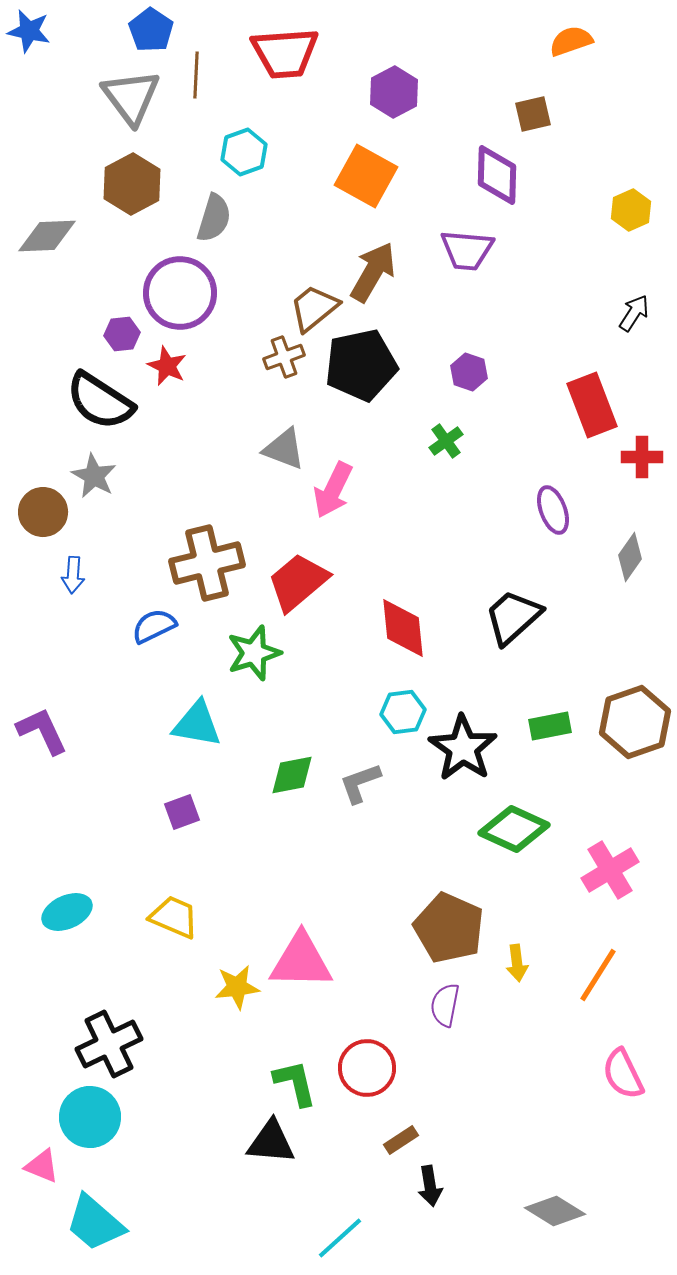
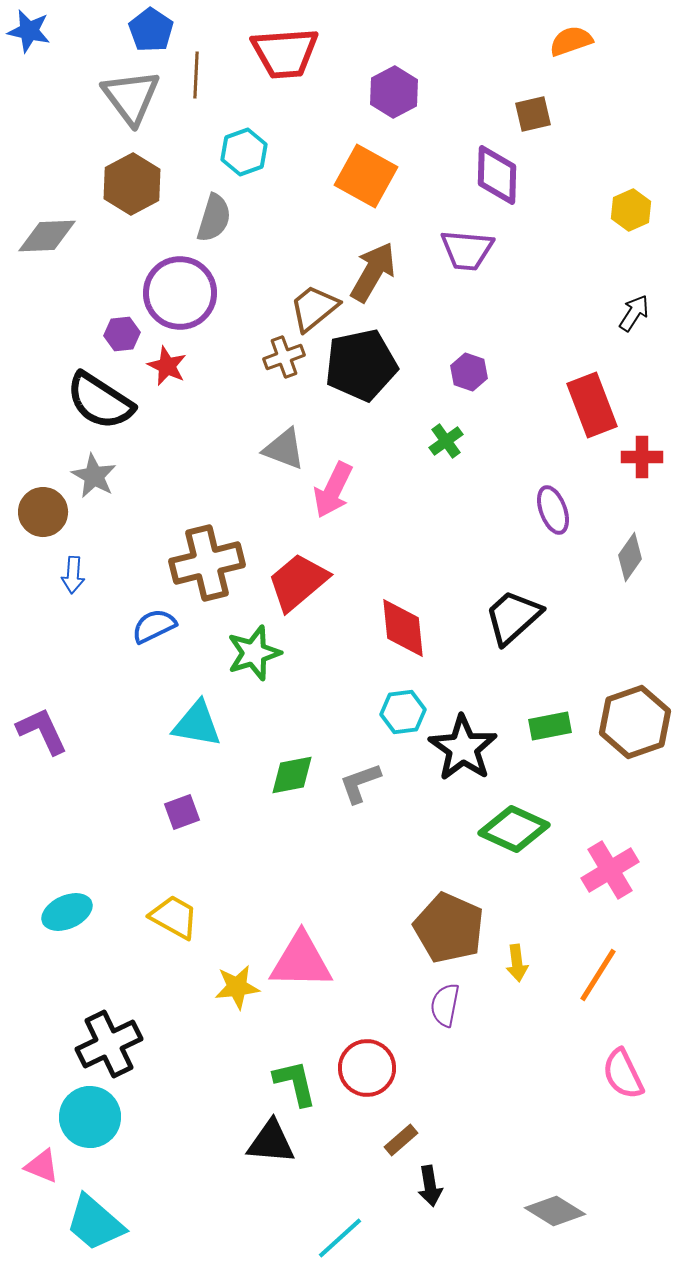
yellow trapezoid at (174, 917): rotated 6 degrees clockwise
brown rectangle at (401, 1140): rotated 8 degrees counterclockwise
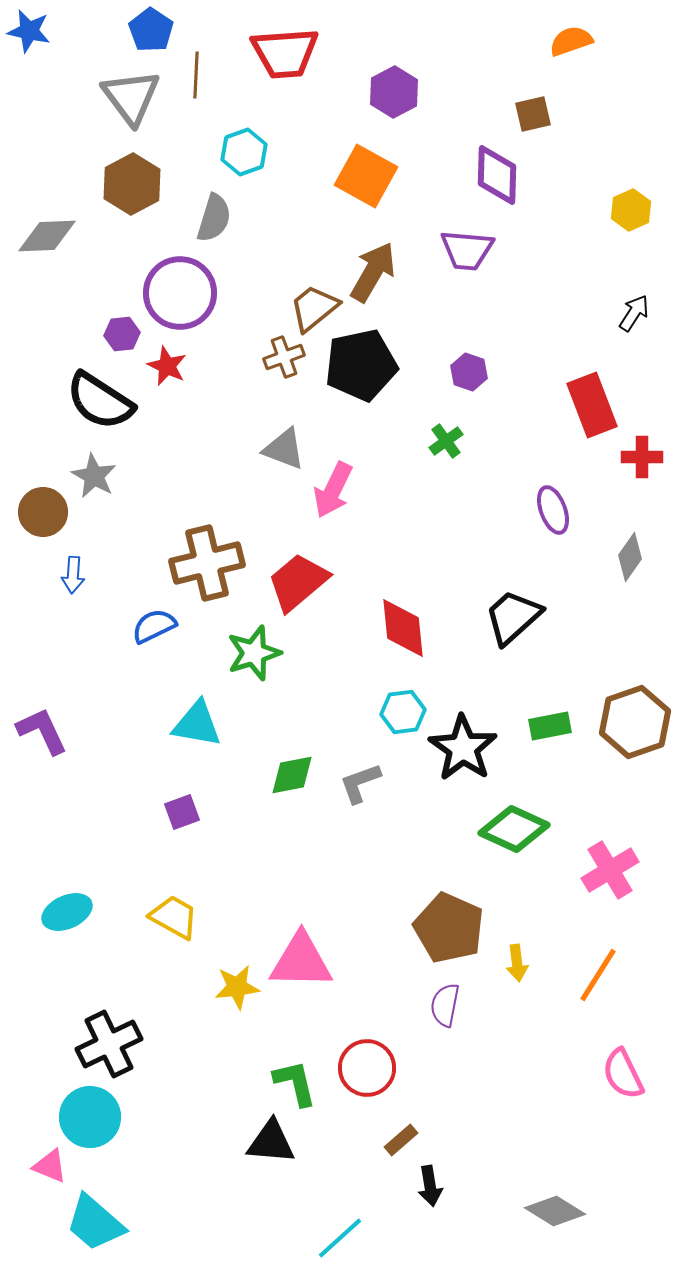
pink triangle at (42, 1166): moved 8 px right
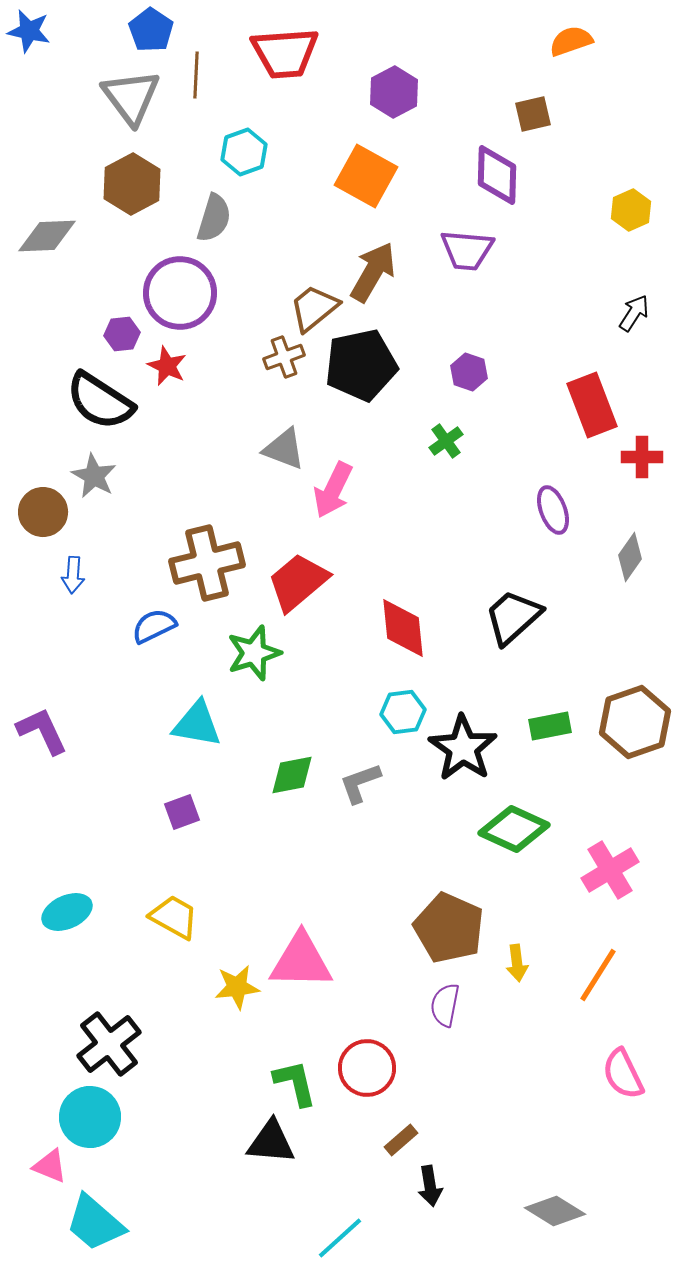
black cross at (109, 1044): rotated 12 degrees counterclockwise
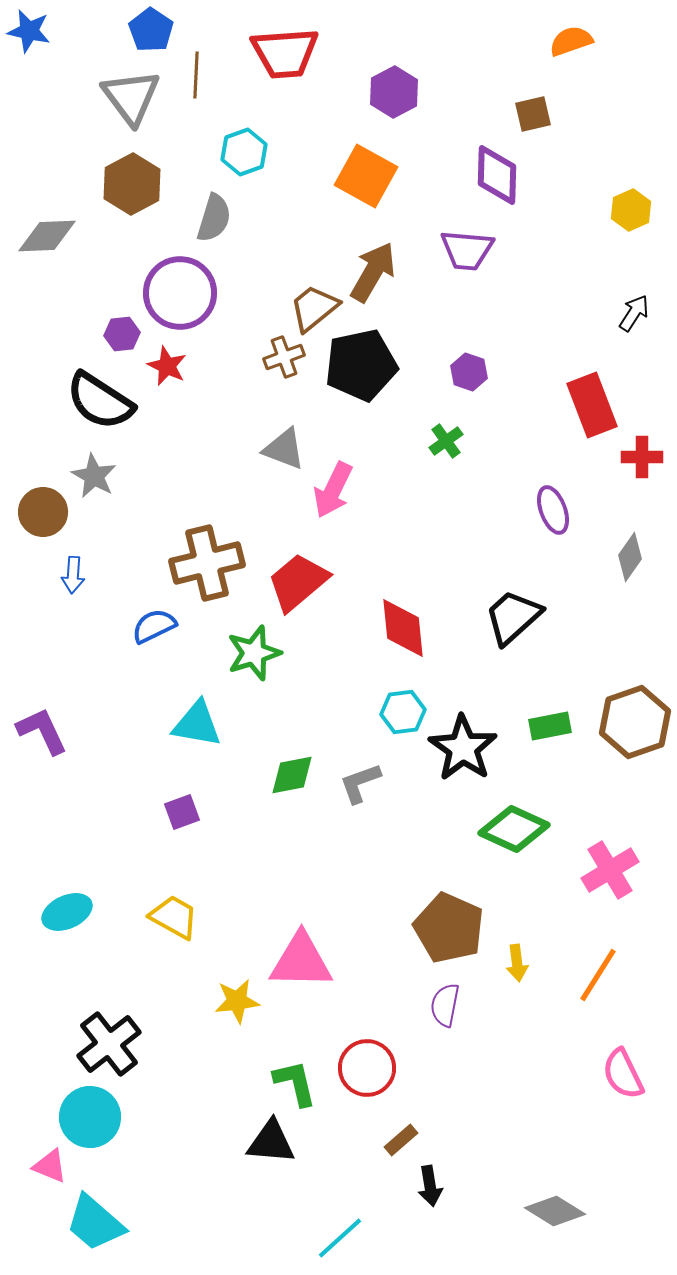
yellow star at (237, 987): moved 14 px down
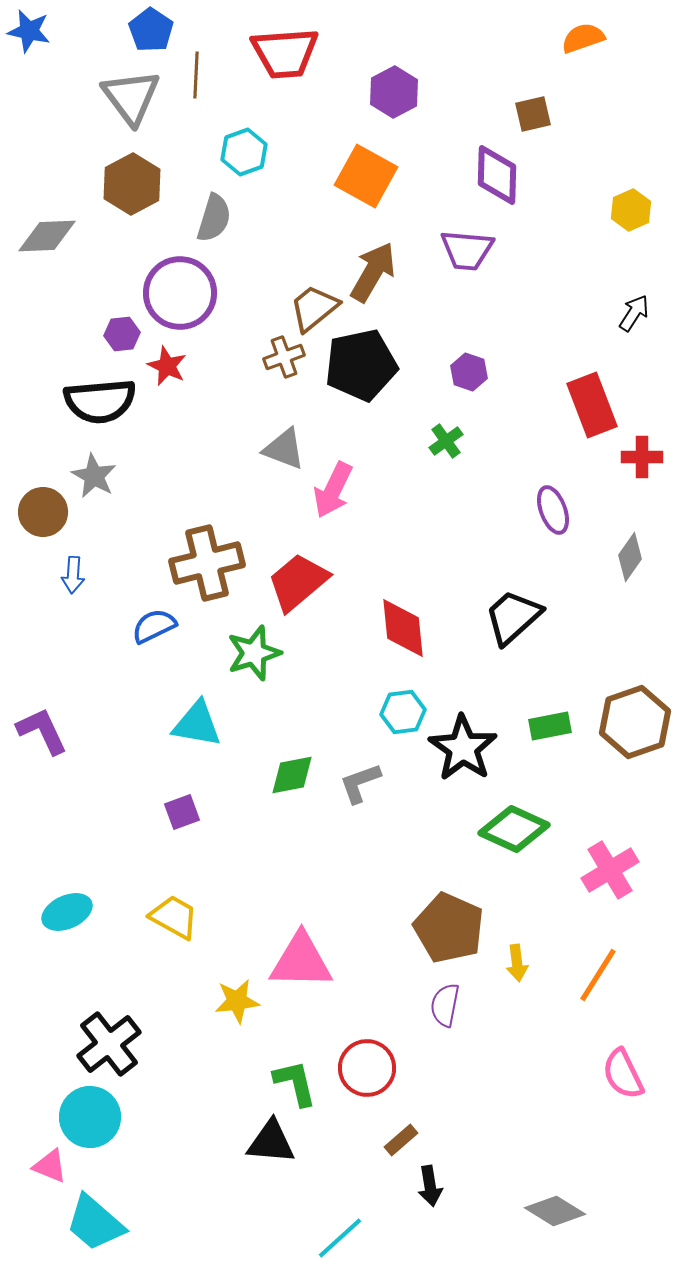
orange semicircle at (571, 41): moved 12 px right, 3 px up
black semicircle at (100, 401): rotated 38 degrees counterclockwise
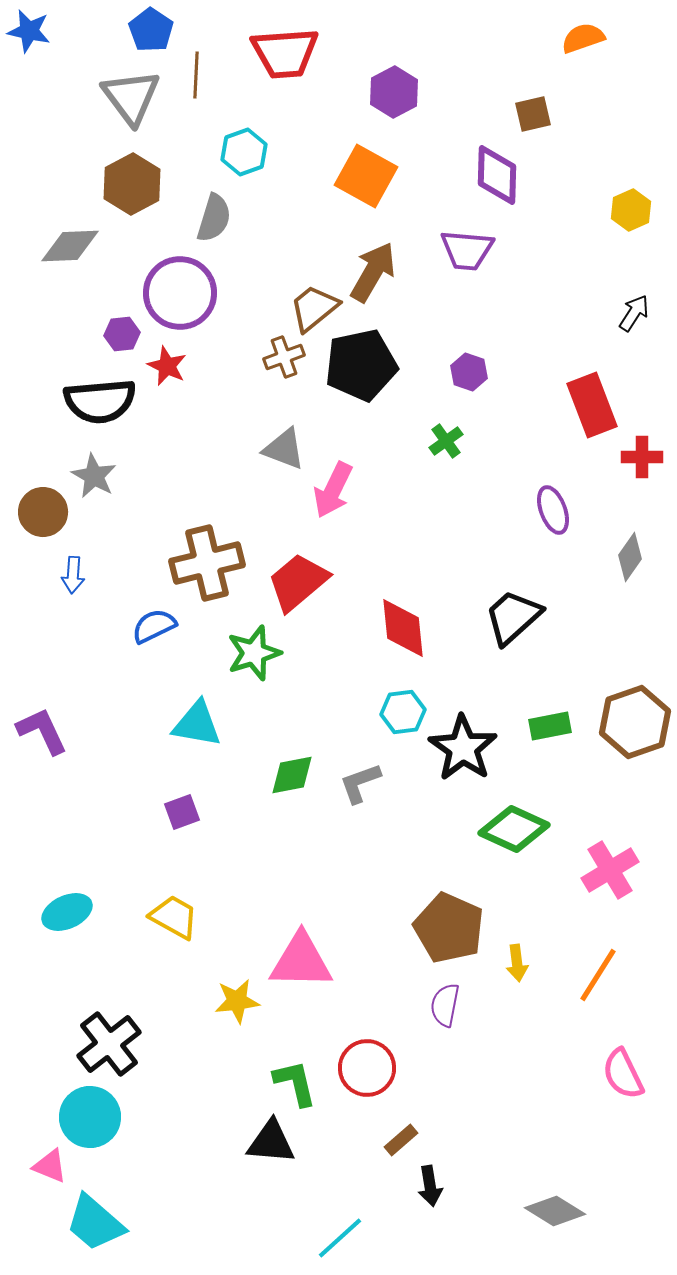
gray diamond at (47, 236): moved 23 px right, 10 px down
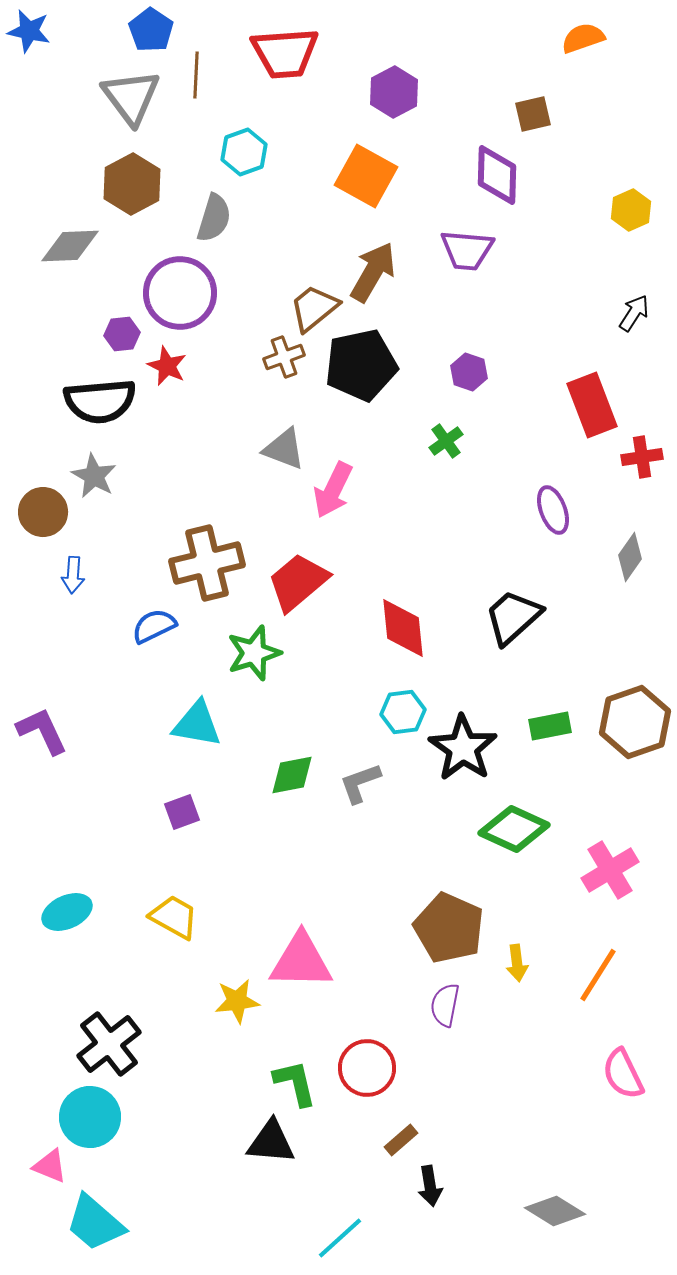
red cross at (642, 457): rotated 9 degrees counterclockwise
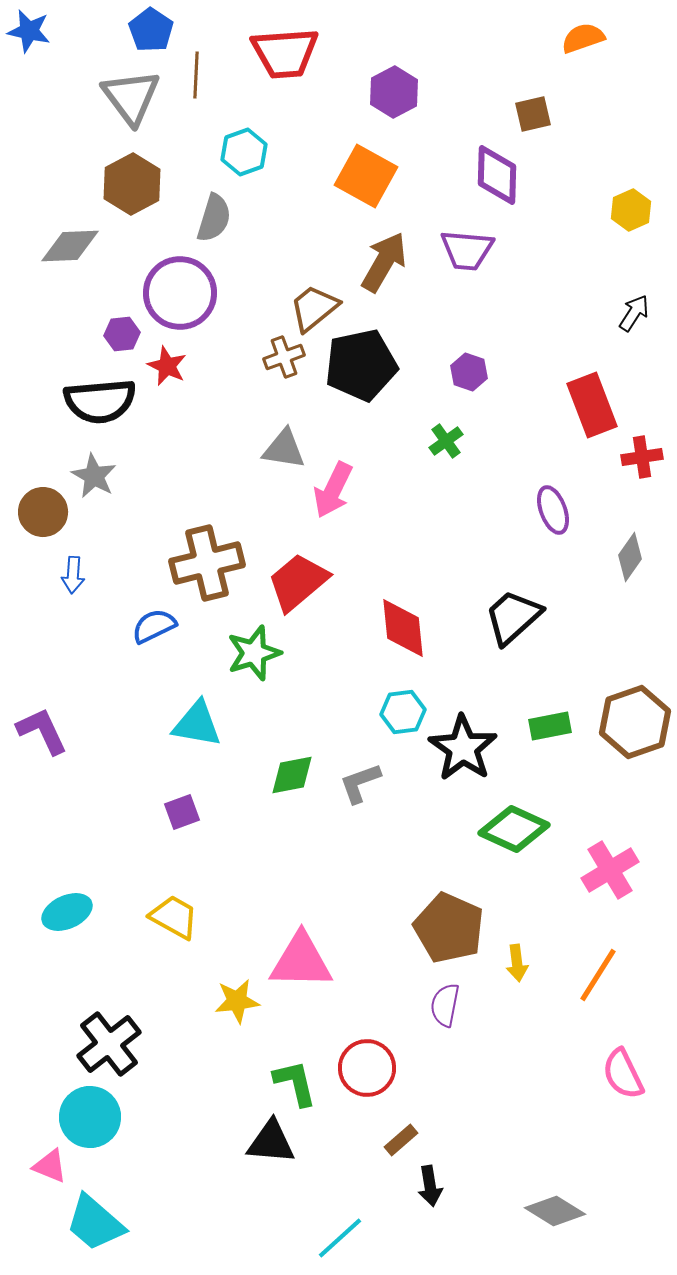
brown arrow at (373, 272): moved 11 px right, 10 px up
gray triangle at (284, 449): rotated 12 degrees counterclockwise
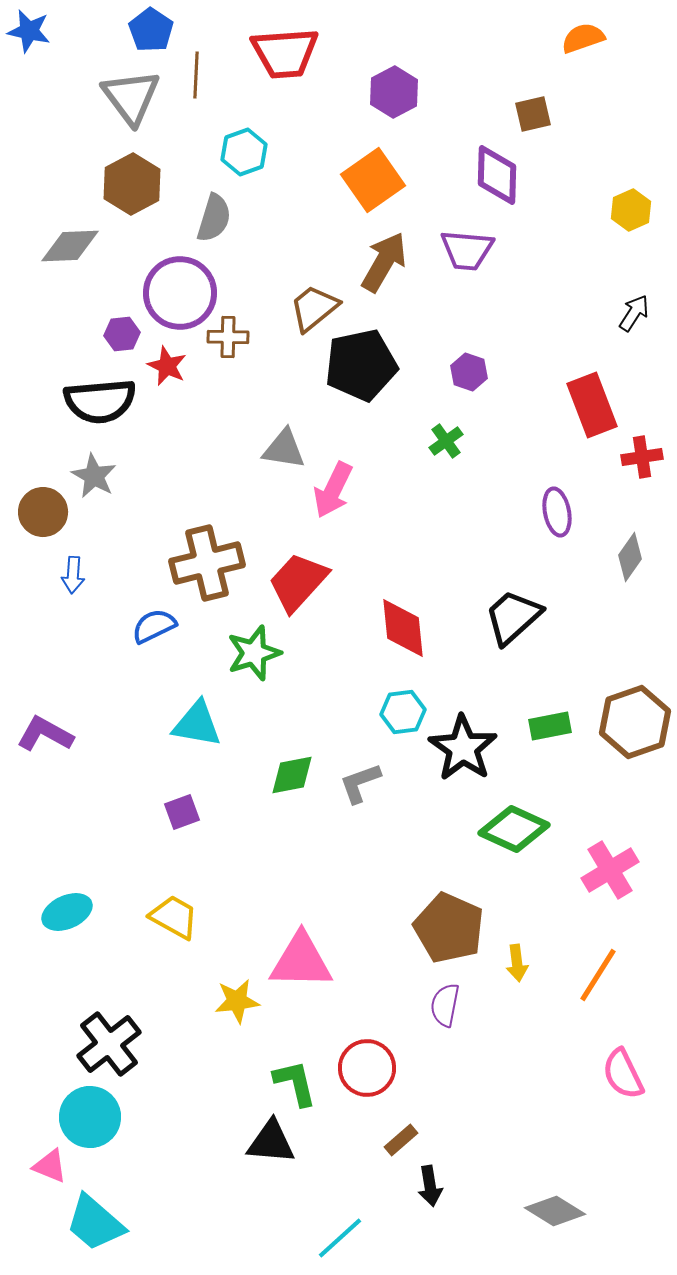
orange square at (366, 176): moved 7 px right, 4 px down; rotated 26 degrees clockwise
brown cross at (284, 357): moved 56 px left, 20 px up; rotated 21 degrees clockwise
purple ellipse at (553, 510): moved 4 px right, 2 px down; rotated 9 degrees clockwise
red trapezoid at (298, 582): rotated 8 degrees counterclockwise
purple L-shape at (42, 731): moved 3 px right, 3 px down; rotated 36 degrees counterclockwise
